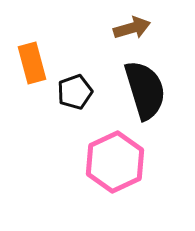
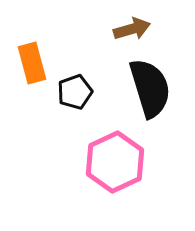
brown arrow: moved 1 px down
black semicircle: moved 5 px right, 2 px up
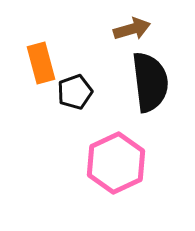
orange rectangle: moved 9 px right
black semicircle: moved 6 px up; rotated 10 degrees clockwise
pink hexagon: moved 1 px right, 1 px down
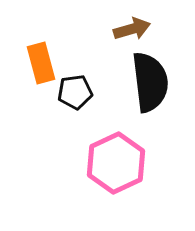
black pentagon: rotated 12 degrees clockwise
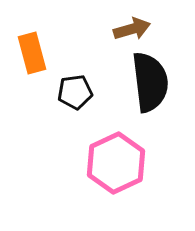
orange rectangle: moved 9 px left, 10 px up
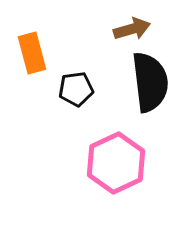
black pentagon: moved 1 px right, 3 px up
